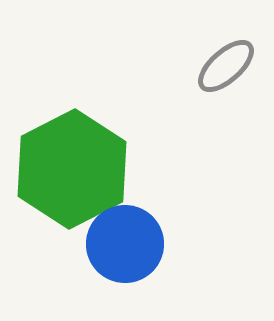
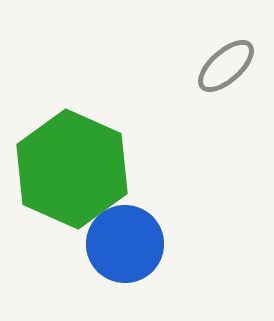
green hexagon: rotated 9 degrees counterclockwise
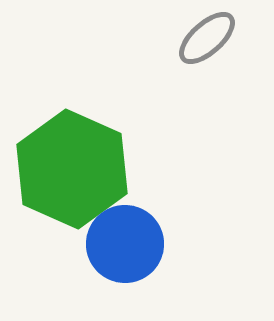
gray ellipse: moved 19 px left, 28 px up
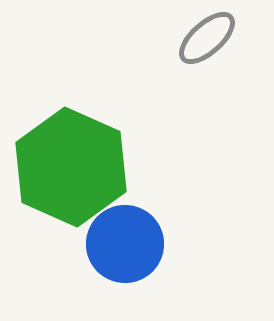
green hexagon: moved 1 px left, 2 px up
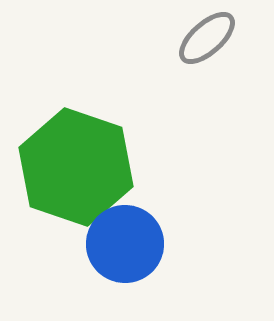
green hexagon: moved 5 px right; rotated 5 degrees counterclockwise
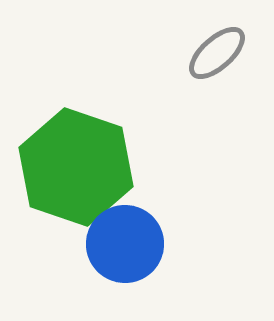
gray ellipse: moved 10 px right, 15 px down
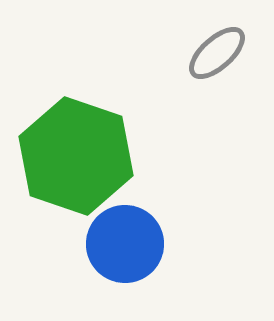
green hexagon: moved 11 px up
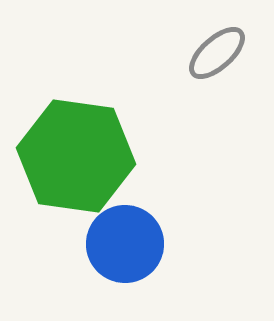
green hexagon: rotated 11 degrees counterclockwise
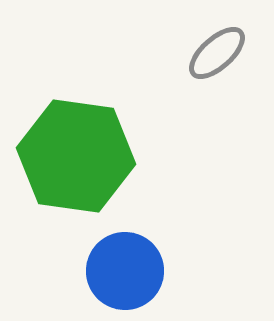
blue circle: moved 27 px down
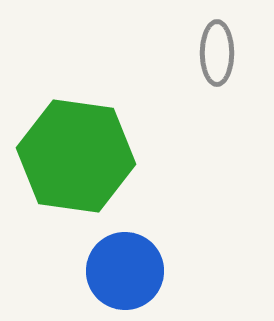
gray ellipse: rotated 48 degrees counterclockwise
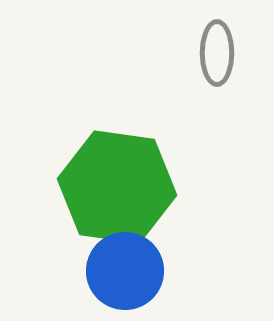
green hexagon: moved 41 px right, 31 px down
